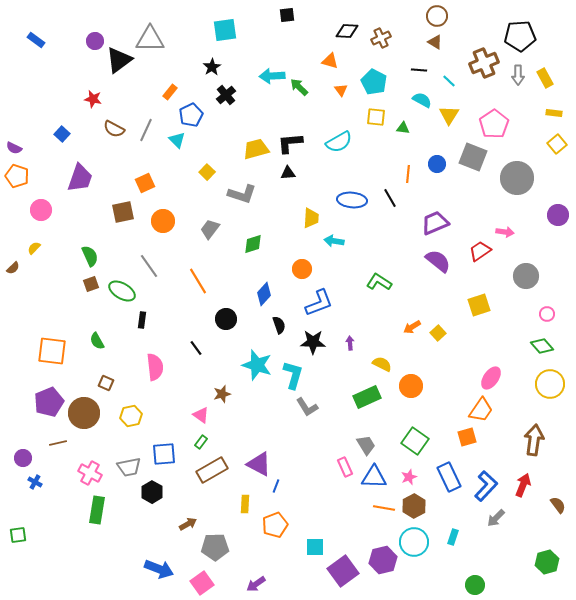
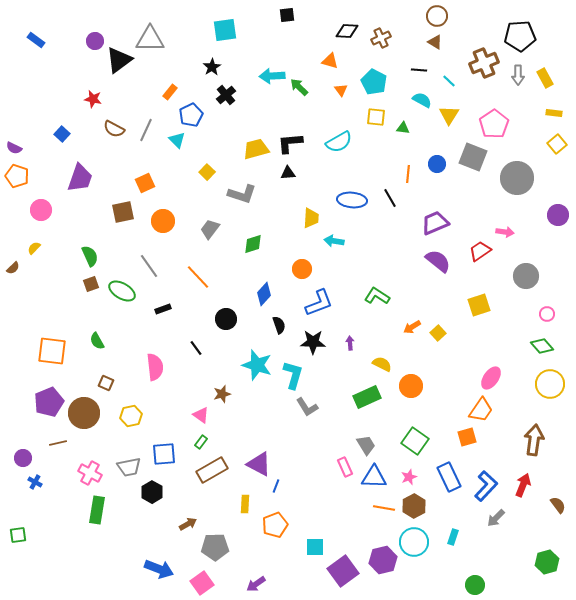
orange line at (198, 281): moved 4 px up; rotated 12 degrees counterclockwise
green L-shape at (379, 282): moved 2 px left, 14 px down
black rectangle at (142, 320): moved 21 px right, 11 px up; rotated 63 degrees clockwise
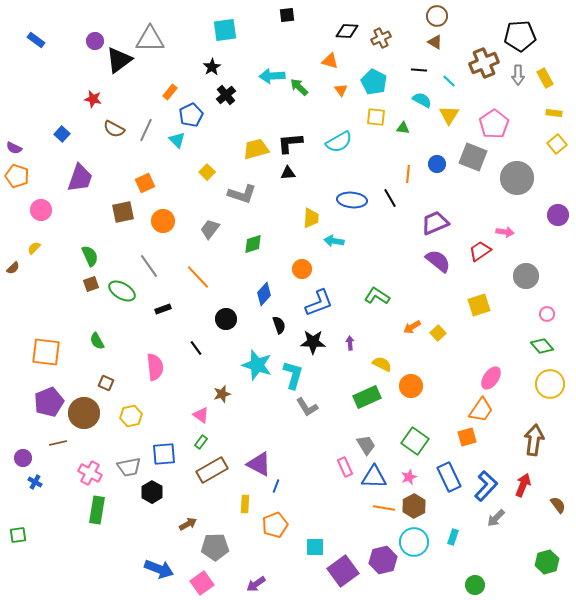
orange square at (52, 351): moved 6 px left, 1 px down
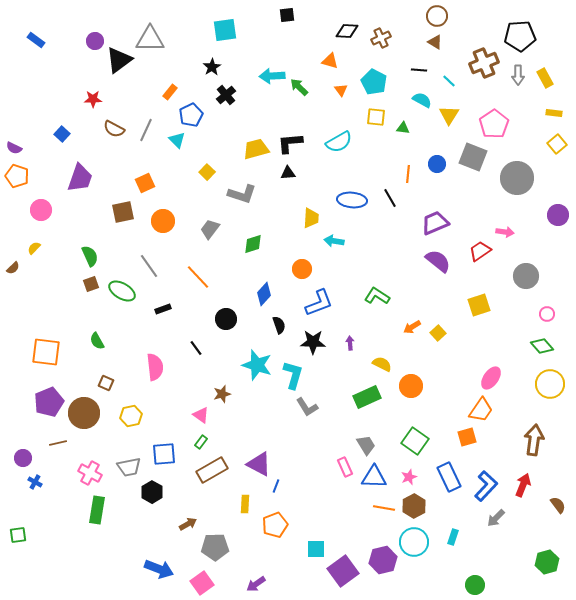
red star at (93, 99): rotated 12 degrees counterclockwise
cyan square at (315, 547): moved 1 px right, 2 px down
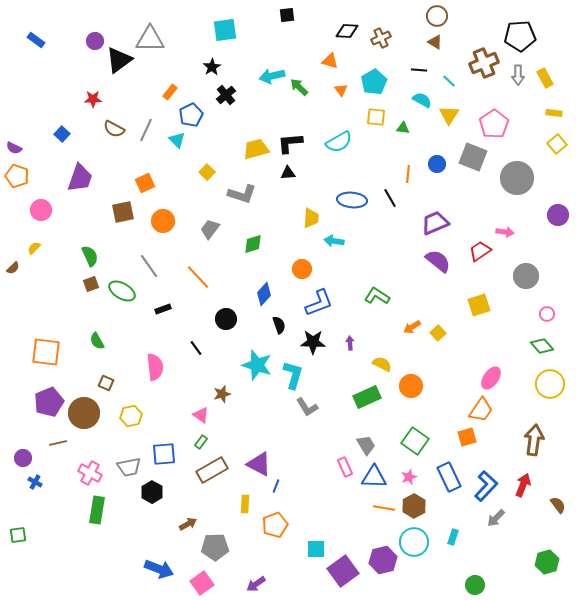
cyan arrow at (272, 76): rotated 10 degrees counterclockwise
cyan pentagon at (374, 82): rotated 15 degrees clockwise
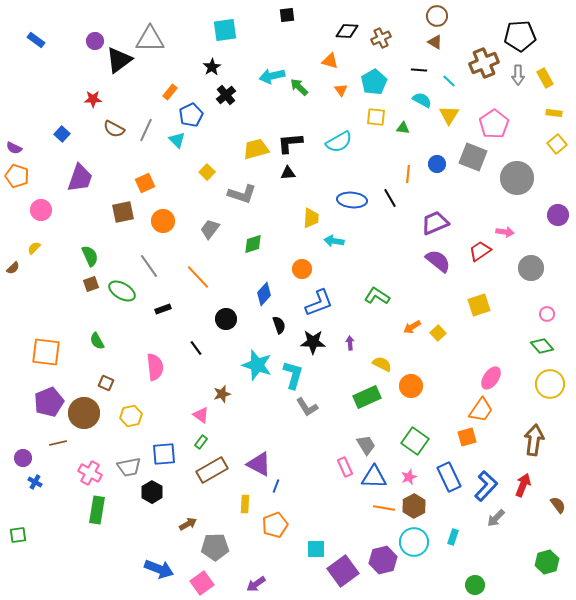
gray circle at (526, 276): moved 5 px right, 8 px up
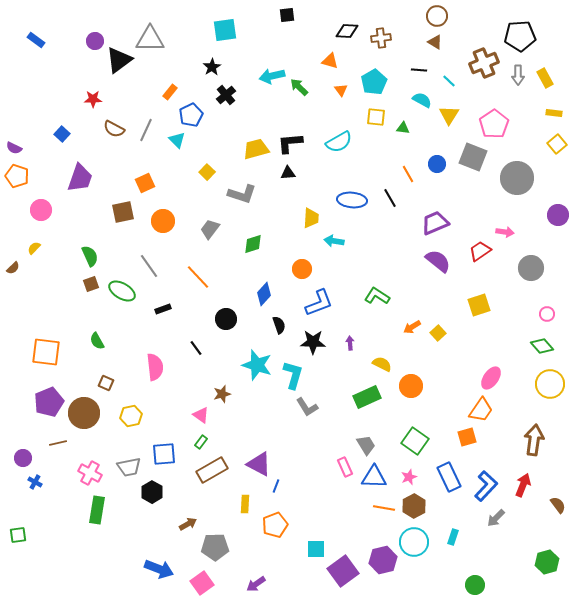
brown cross at (381, 38): rotated 18 degrees clockwise
orange line at (408, 174): rotated 36 degrees counterclockwise
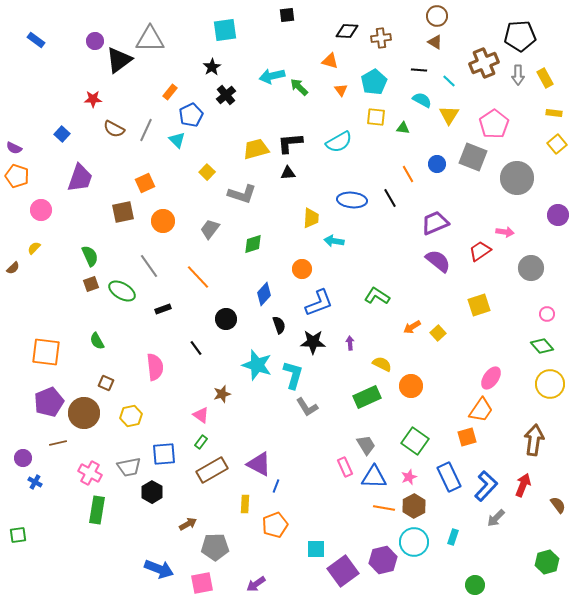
pink square at (202, 583): rotated 25 degrees clockwise
